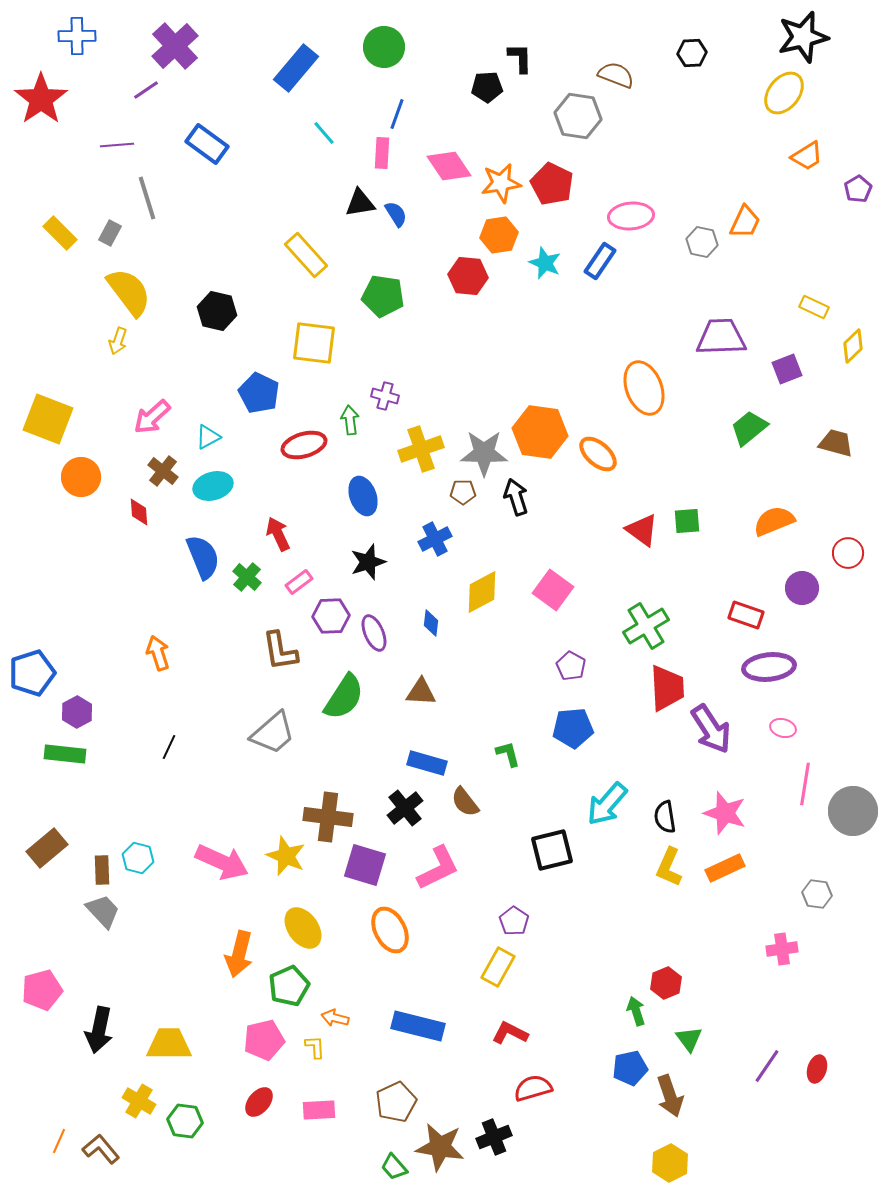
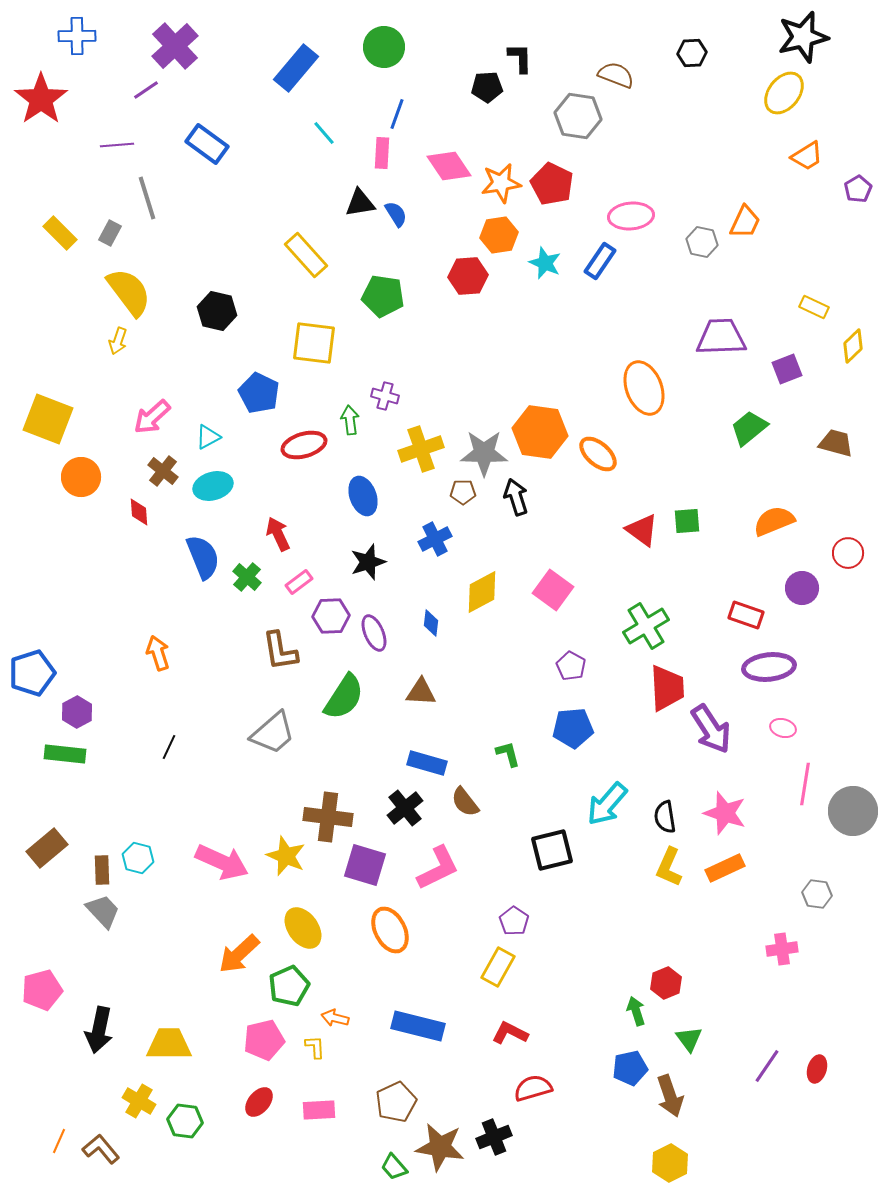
red hexagon at (468, 276): rotated 9 degrees counterclockwise
orange arrow at (239, 954): rotated 33 degrees clockwise
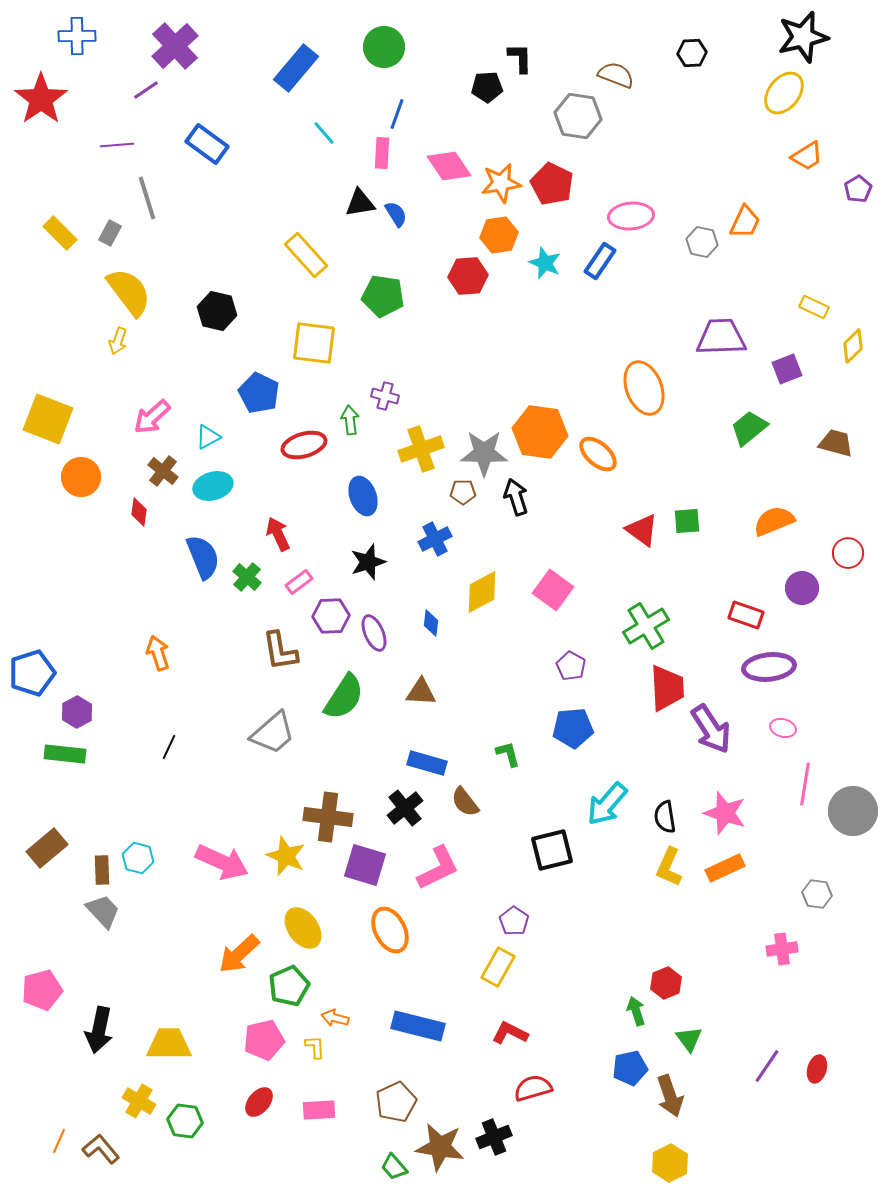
red diamond at (139, 512): rotated 12 degrees clockwise
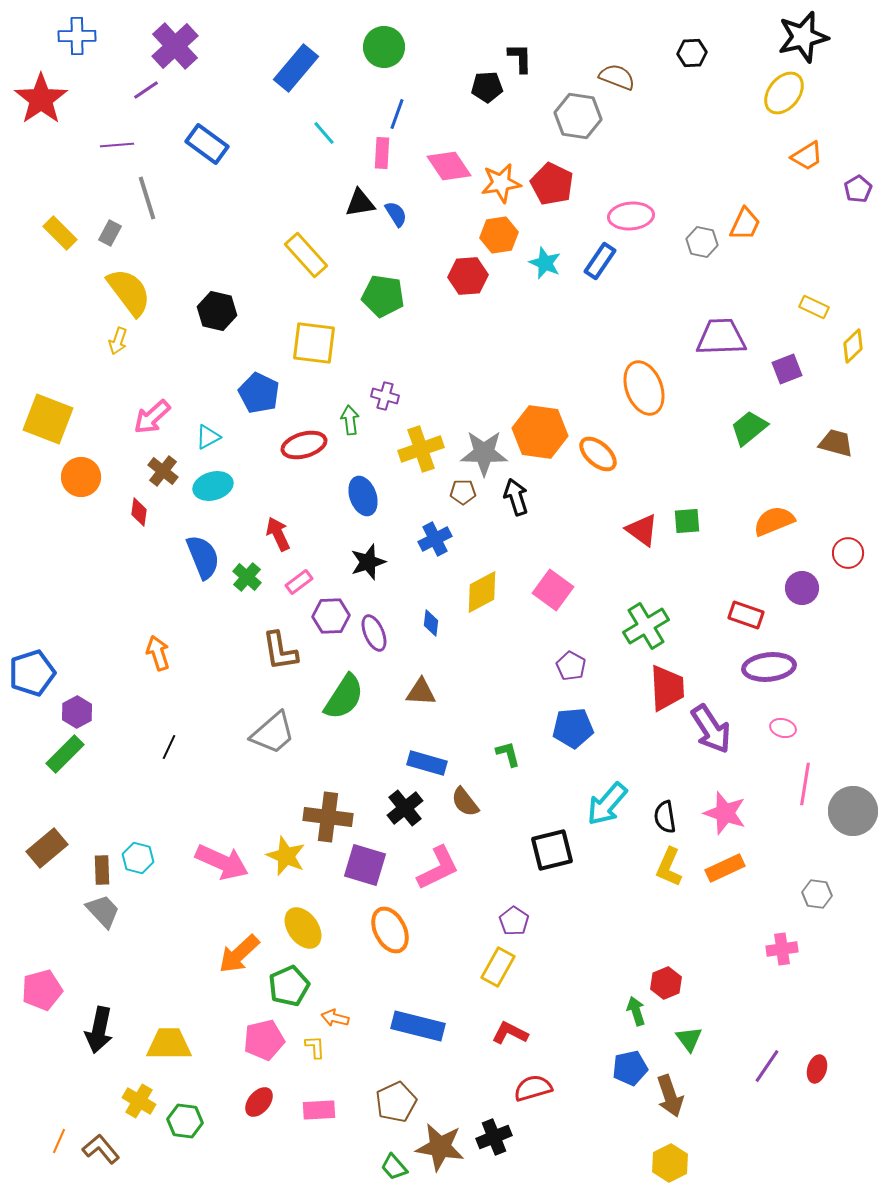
brown semicircle at (616, 75): moved 1 px right, 2 px down
orange trapezoid at (745, 222): moved 2 px down
green rectangle at (65, 754): rotated 51 degrees counterclockwise
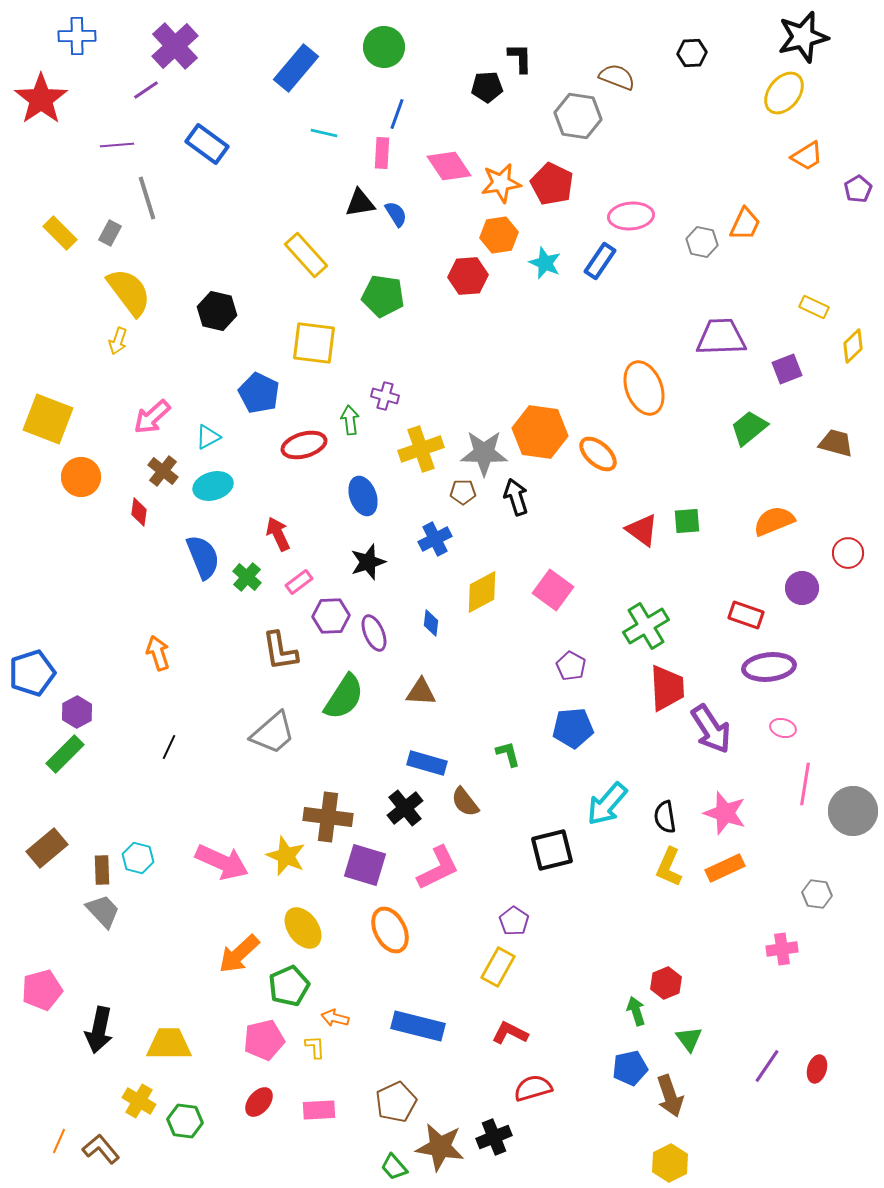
cyan line at (324, 133): rotated 36 degrees counterclockwise
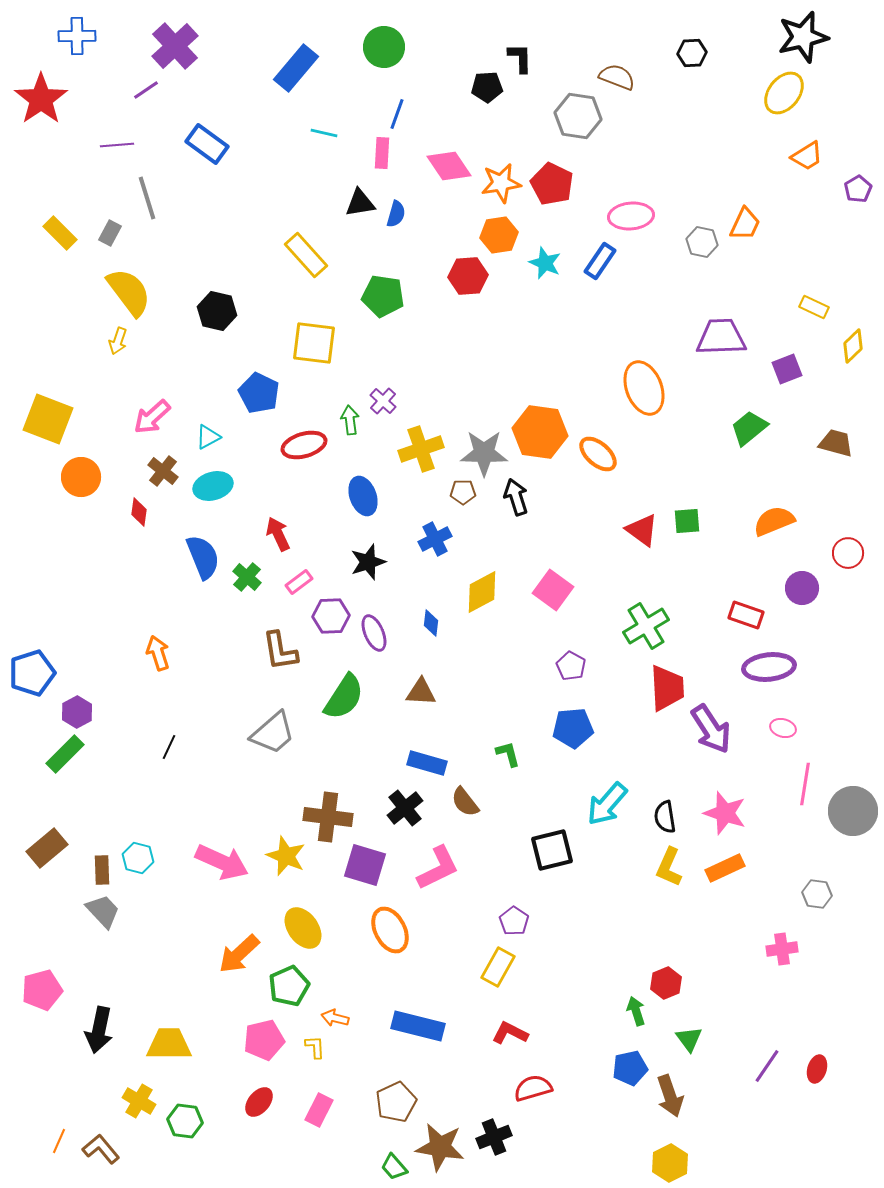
blue semicircle at (396, 214): rotated 48 degrees clockwise
purple cross at (385, 396): moved 2 px left, 5 px down; rotated 28 degrees clockwise
pink rectangle at (319, 1110): rotated 60 degrees counterclockwise
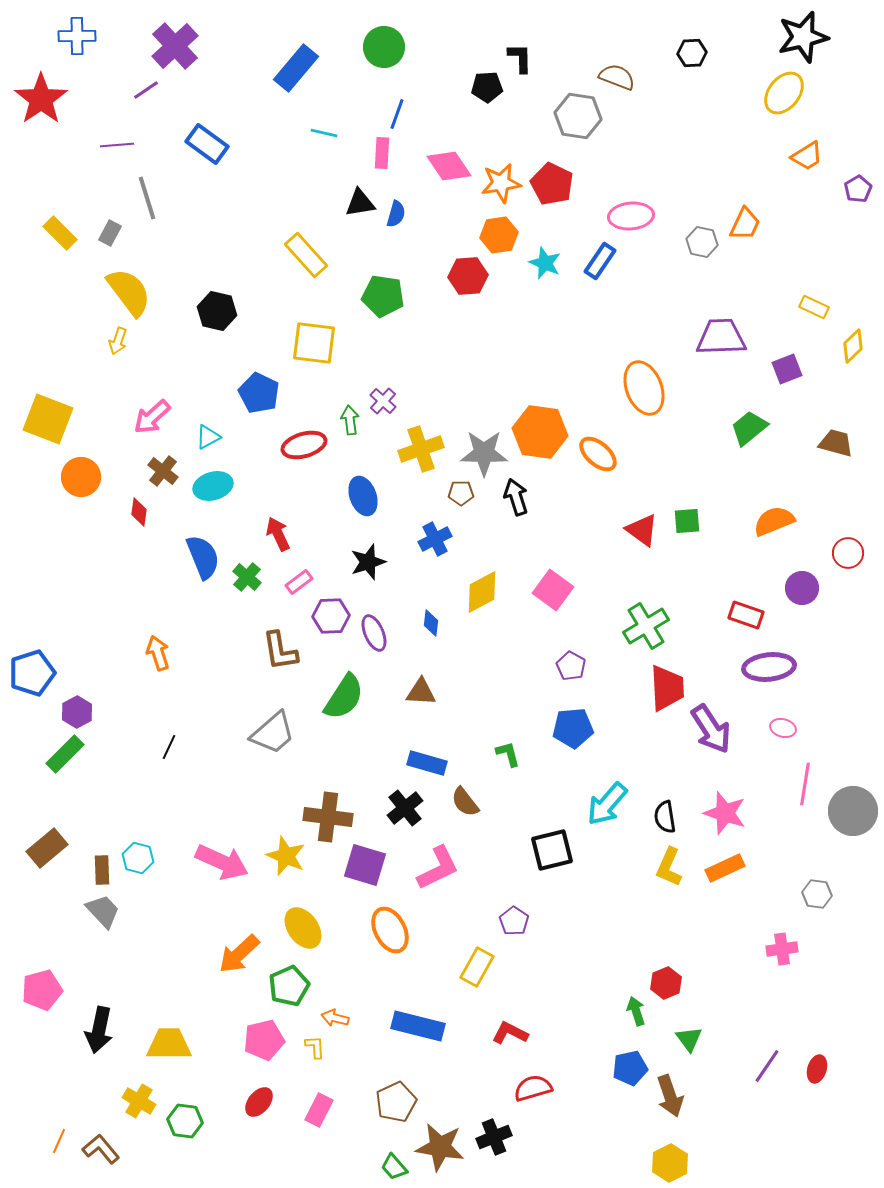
brown pentagon at (463, 492): moved 2 px left, 1 px down
yellow rectangle at (498, 967): moved 21 px left
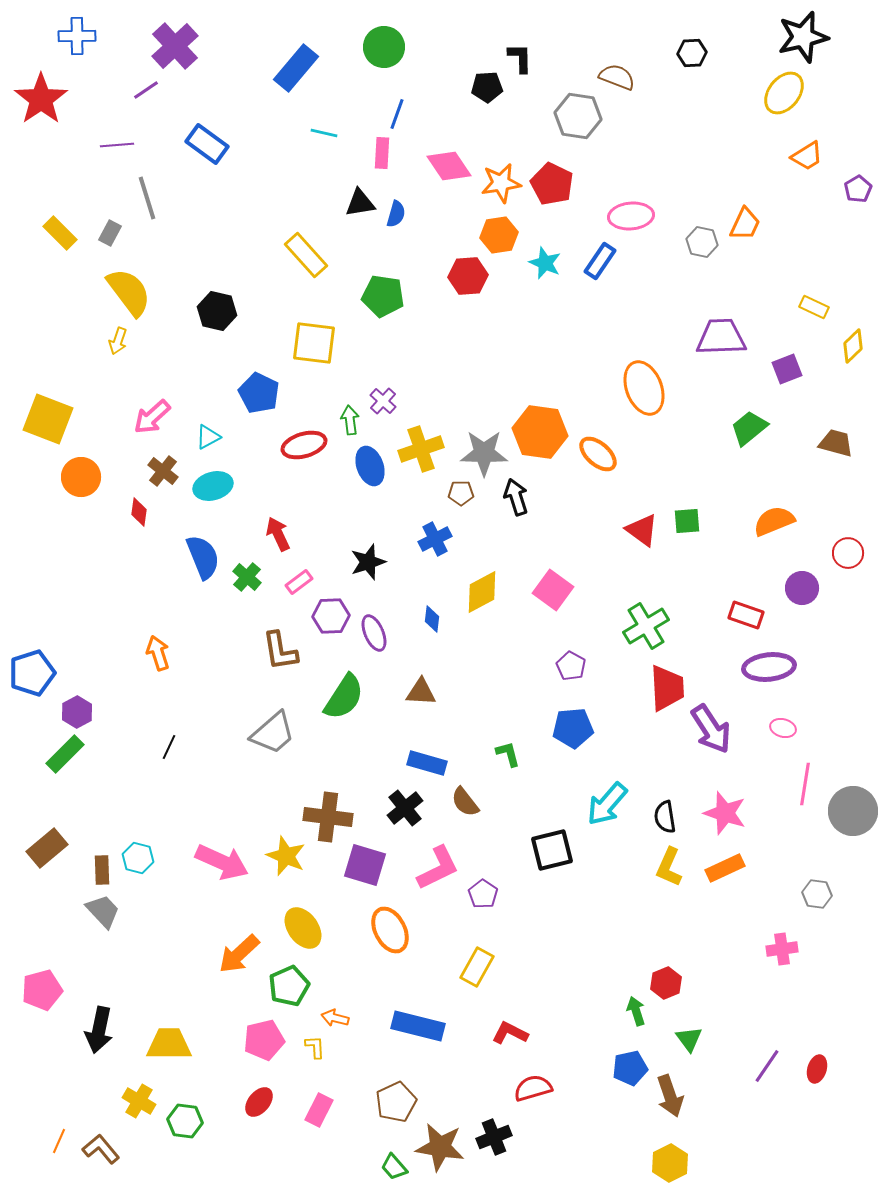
blue ellipse at (363, 496): moved 7 px right, 30 px up
blue diamond at (431, 623): moved 1 px right, 4 px up
purple pentagon at (514, 921): moved 31 px left, 27 px up
